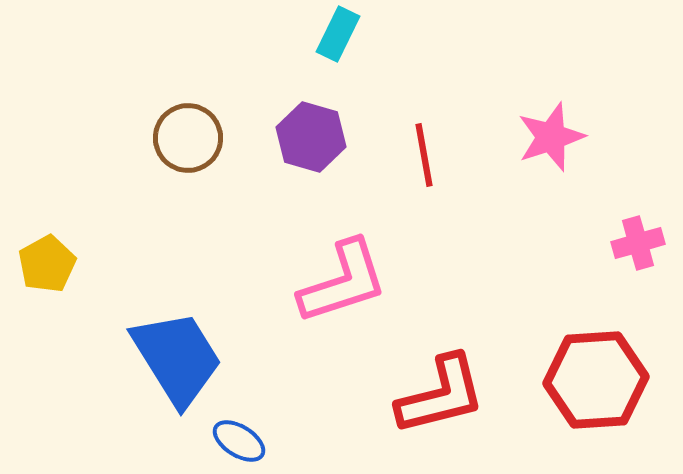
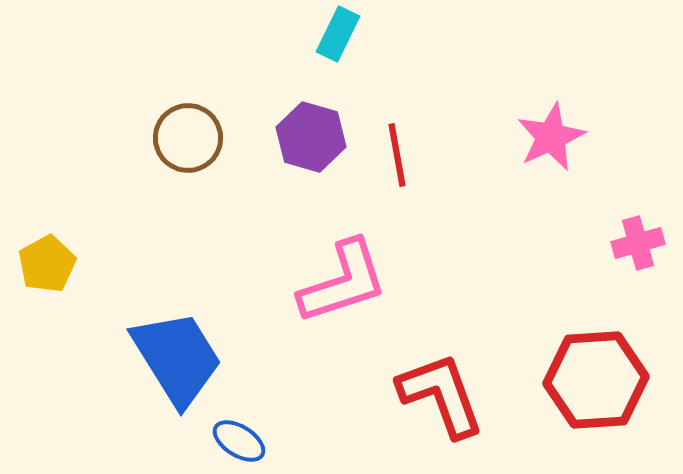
pink star: rotated 6 degrees counterclockwise
red line: moved 27 px left
red L-shape: rotated 96 degrees counterclockwise
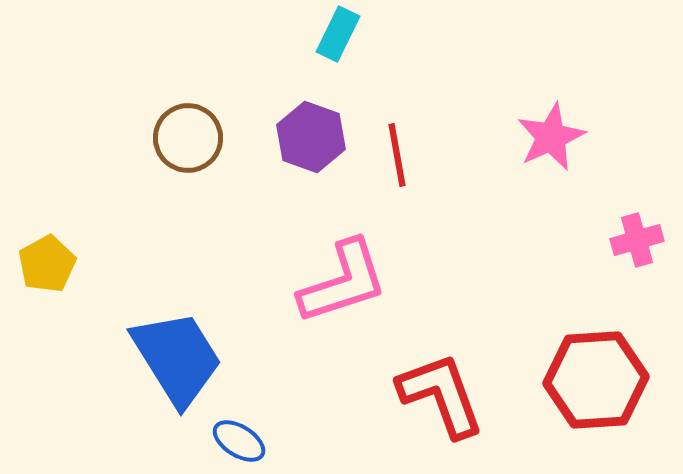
purple hexagon: rotated 4 degrees clockwise
pink cross: moved 1 px left, 3 px up
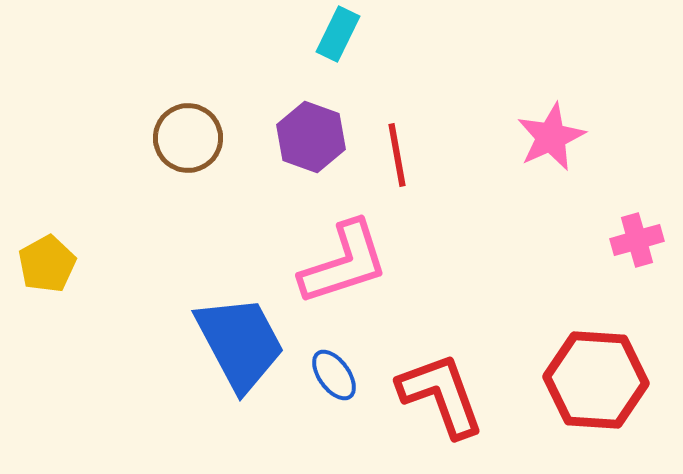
pink L-shape: moved 1 px right, 19 px up
blue trapezoid: moved 63 px right, 15 px up; rotated 4 degrees clockwise
red hexagon: rotated 8 degrees clockwise
blue ellipse: moved 95 px right, 66 px up; rotated 22 degrees clockwise
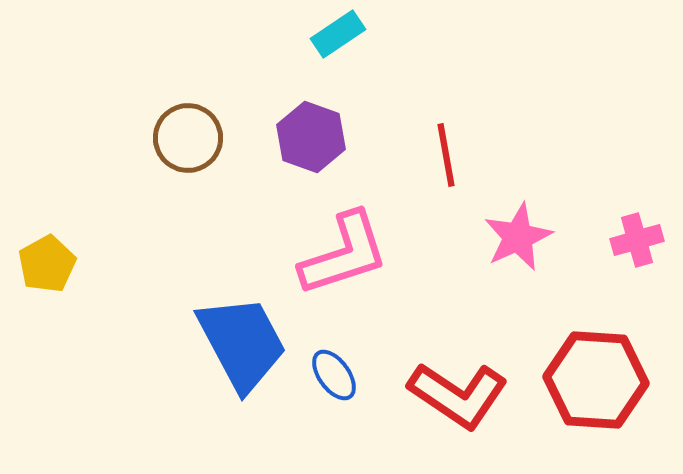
cyan rectangle: rotated 30 degrees clockwise
pink star: moved 33 px left, 100 px down
red line: moved 49 px right
pink L-shape: moved 9 px up
blue trapezoid: moved 2 px right
red L-shape: moved 17 px right; rotated 144 degrees clockwise
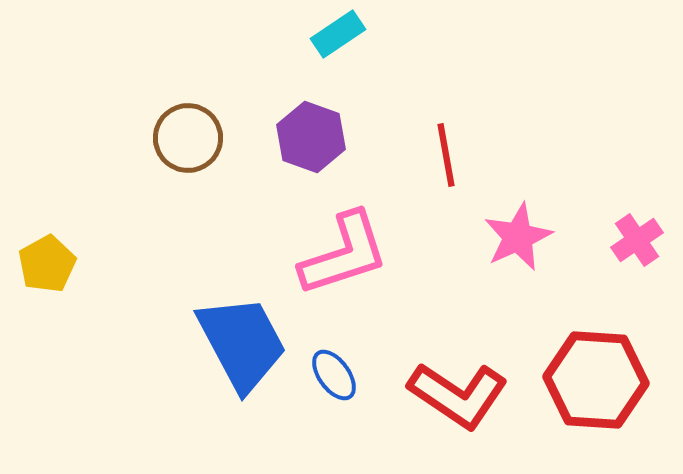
pink cross: rotated 18 degrees counterclockwise
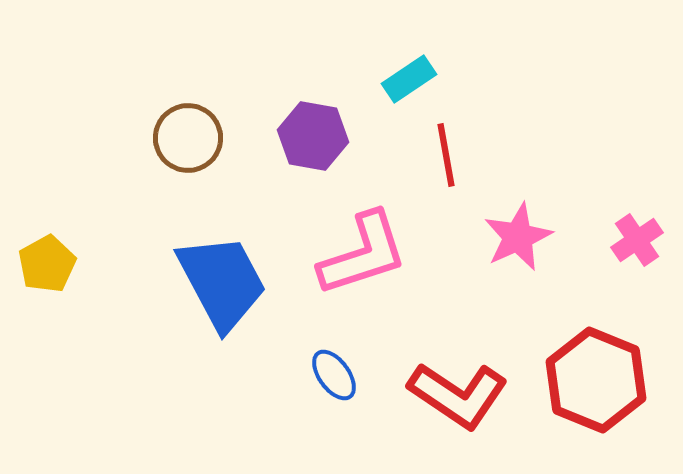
cyan rectangle: moved 71 px right, 45 px down
purple hexagon: moved 2 px right, 1 px up; rotated 10 degrees counterclockwise
pink L-shape: moved 19 px right
blue trapezoid: moved 20 px left, 61 px up
red hexagon: rotated 18 degrees clockwise
